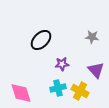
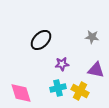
purple triangle: rotated 36 degrees counterclockwise
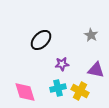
gray star: moved 1 px left, 2 px up; rotated 24 degrees clockwise
pink diamond: moved 4 px right, 1 px up
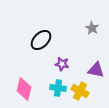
gray star: moved 1 px right, 7 px up
purple star: rotated 16 degrees clockwise
cyan cross: rotated 21 degrees clockwise
pink diamond: moved 1 px left, 3 px up; rotated 30 degrees clockwise
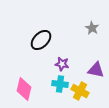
cyan cross: moved 2 px right, 4 px up
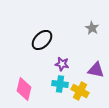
black ellipse: moved 1 px right
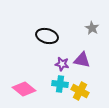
black ellipse: moved 5 px right, 4 px up; rotated 60 degrees clockwise
purple triangle: moved 14 px left, 10 px up
pink diamond: rotated 65 degrees counterclockwise
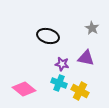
black ellipse: moved 1 px right
purple triangle: moved 4 px right, 2 px up
cyan cross: moved 1 px left, 1 px up; rotated 14 degrees clockwise
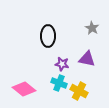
black ellipse: rotated 75 degrees clockwise
purple triangle: moved 1 px right, 1 px down
yellow cross: moved 1 px left
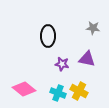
gray star: moved 1 px right; rotated 24 degrees counterclockwise
cyan cross: moved 1 px left, 10 px down
